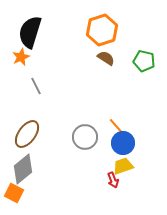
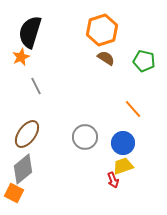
orange line: moved 16 px right, 18 px up
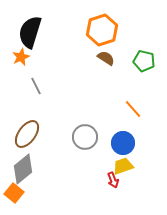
orange square: rotated 12 degrees clockwise
